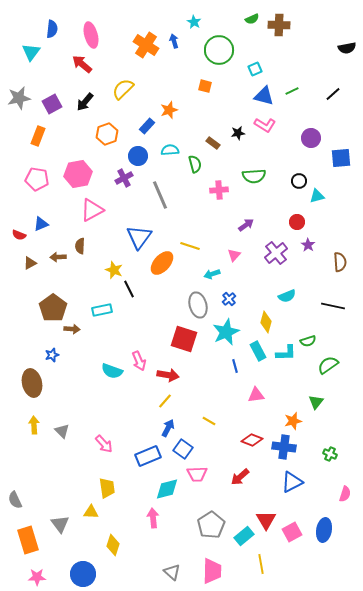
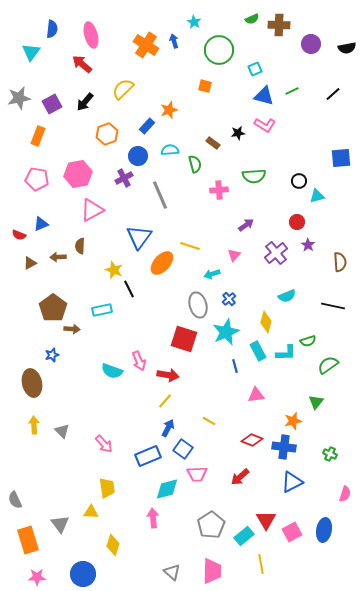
purple circle at (311, 138): moved 94 px up
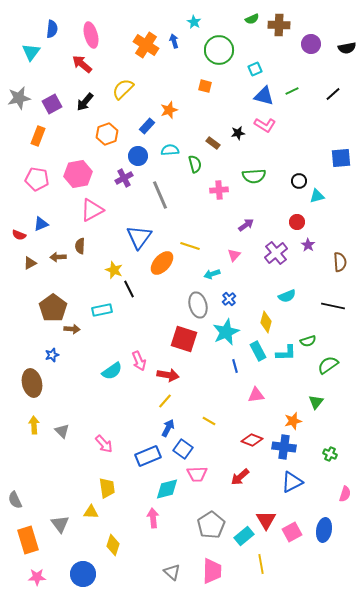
cyan semicircle at (112, 371): rotated 55 degrees counterclockwise
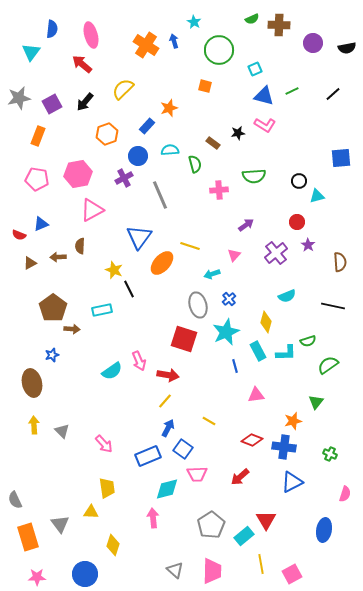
purple circle at (311, 44): moved 2 px right, 1 px up
orange star at (169, 110): moved 2 px up
pink square at (292, 532): moved 42 px down
orange rectangle at (28, 540): moved 3 px up
gray triangle at (172, 572): moved 3 px right, 2 px up
blue circle at (83, 574): moved 2 px right
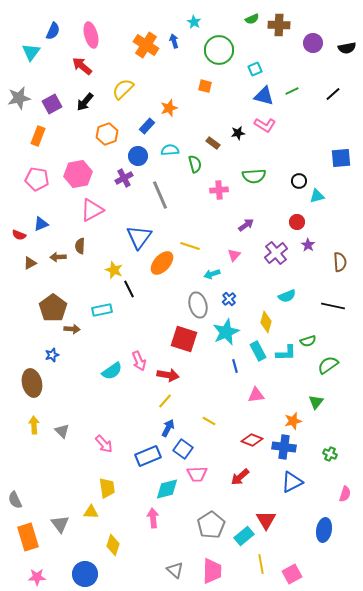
blue semicircle at (52, 29): moved 1 px right, 2 px down; rotated 18 degrees clockwise
red arrow at (82, 64): moved 2 px down
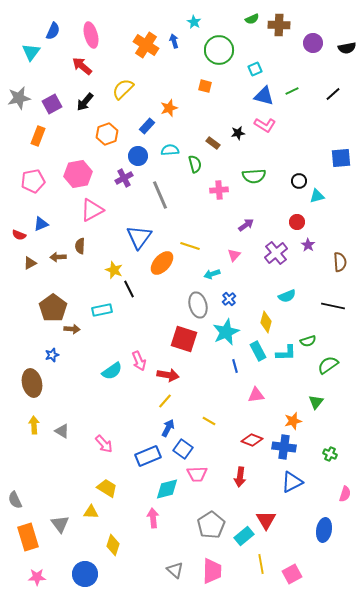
pink pentagon at (37, 179): moved 4 px left, 2 px down; rotated 20 degrees counterclockwise
gray triangle at (62, 431): rotated 14 degrees counterclockwise
red arrow at (240, 477): rotated 42 degrees counterclockwise
yellow trapezoid at (107, 488): rotated 50 degrees counterclockwise
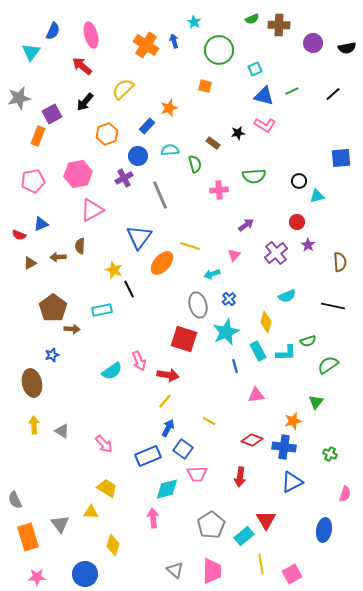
purple square at (52, 104): moved 10 px down
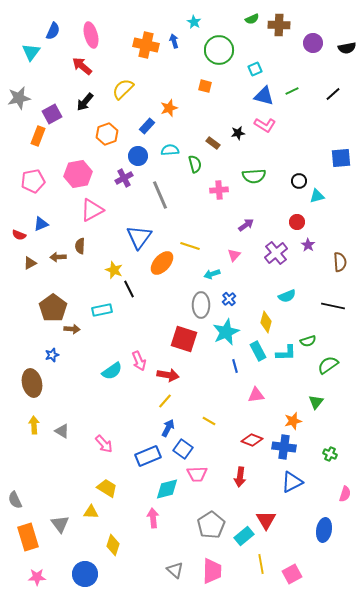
orange cross at (146, 45): rotated 20 degrees counterclockwise
gray ellipse at (198, 305): moved 3 px right; rotated 15 degrees clockwise
